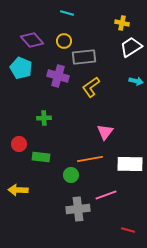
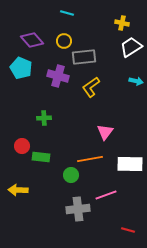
red circle: moved 3 px right, 2 px down
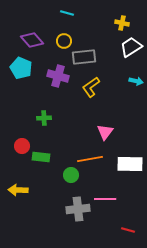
pink line: moved 1 px left, 4 px down; rotated 20 degrees clockwise
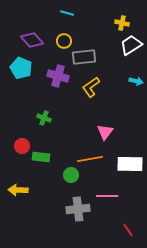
white trapezoid: moved 2 px up
green cross: rotated 24 degrees clockwise
pink line: moved 2 px right, 3 px up
red line: rotated 40 degrees clockwise
